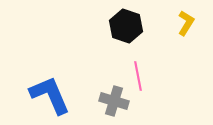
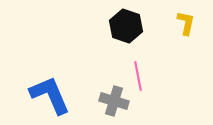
yellow L-shape: rotated 20 degrees counterclockwise
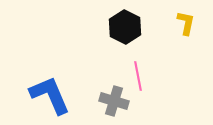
black hexagon: moved 1 px left, 1 px down; rotated 8 degrees clockwise
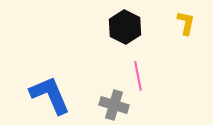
gray cross: moved 4 px down
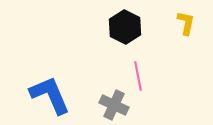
gray cross: rotated 8 degrees clockwise
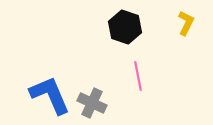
yellow L-shape: rotated 15 degrees clockwise
black hexagon: rotated 8 degrees counterclockwise
gray cross: moved 22 px left, 2 px up
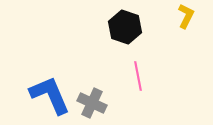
yellow L-shape: moved 7 px up
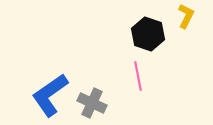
black hexagon: moved 23 px right, 7 px down
blue L-shape: rotated 102 degrees counterclockwise
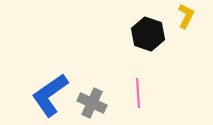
pink line: moved 17 px down; rotated 8 degrees clockwise
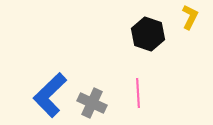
yellow L-shape: moved 4 px right, 1 px down
blue L-shape: rotated 9 degrees counterclockwise
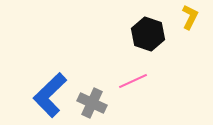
pink line: moved 5 px left, 12 px up; rotated 68 degrees clockwise
